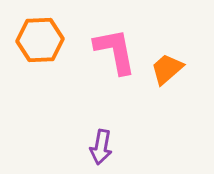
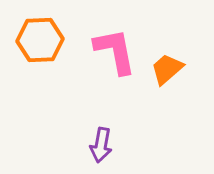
purple arrow: moved 2 px up
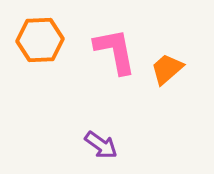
purple arrow: rotated 64 degrees counterclockwise
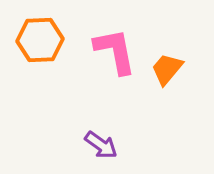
orange trapezoid: rotated 9 degrees counterclockwise
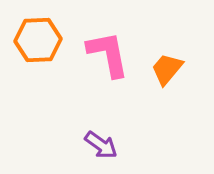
orange hexagon: moved 2 px left
pink L-shape: moved 7 px left, 3 px down
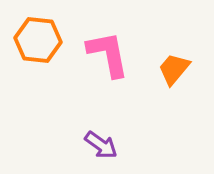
orange hexagon: rotated 9 degrees clockwise
orange trapezoid: moved 7 px right
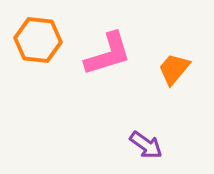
pink L-shape: rotated 84 degrees clockwise
purple arrow: moved 45 px right
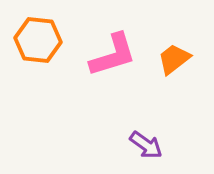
pink L-shape: moved 5 px right, 1 px down
orange trapezoid: moved 10 px up; rotated 12 degrees clockwise
